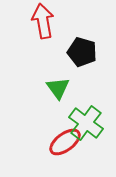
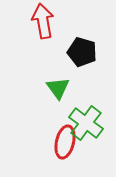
red ellipse: rotated 40 degrees counterclockwise
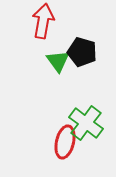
red arrow: rotated 20 degrees clockwise
green triangle: moved 27 px up
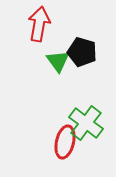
red arrow: moved 4 px left, 3 px down
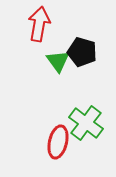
red ellipse: moved 7 px left
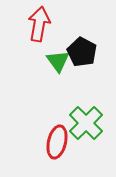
black pentagon: rotated 12 degrees clockwise
green cross: rotated 8 degrees clockwise
red ellipse: moved 1 px left
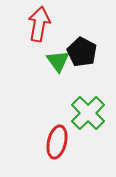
green cross: moved 2 px right, 10 px up
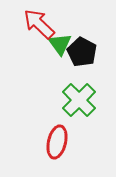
red arrow: rotated 56 degrees counterclockwise
green triangle: moved 2 px right, 17 px up
green cross: moved 9 px left, 13 px up
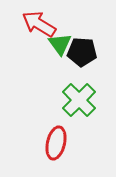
red arrow: rotated 12 degrees counterclockwise
black pentagon: rotated 24 degrees counterclockwise
red ellipse: moved 1 px left, 1 px down
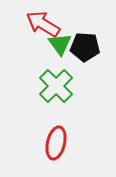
red arrow: moved 4 px right
black pentagon: moved 3 px right, 5 px up
green cross: moved 23 px left, 14 px up
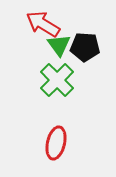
green triangle: moved 1 px left, 1 px down
green cross: moved 1 px right, 6 px up
